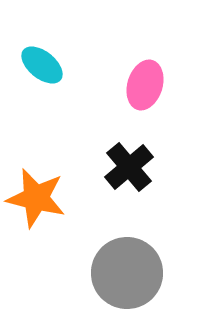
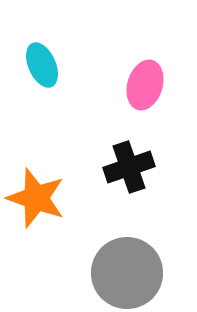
cyan ellipse: rotated 27 degrees clockwise
black cross: rotated 21 degrees clockwise
orange star: rotated 6 degrees clockwise
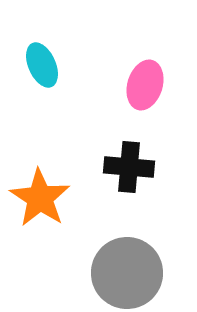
black cross: rotated 24 degrees clockwise
orange star: moved 4 px right; rotated 14 degrees clockwise
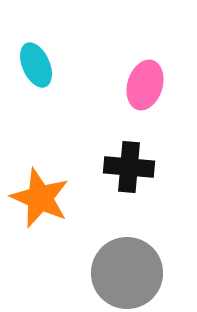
cyan ellipse: moved 6 px left
orange star: rotated 10 degrees counterclockwise
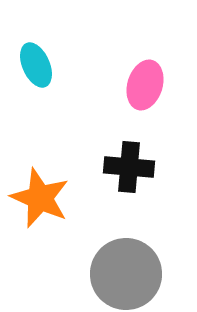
gray circle: moved 1 px left, 1 px down
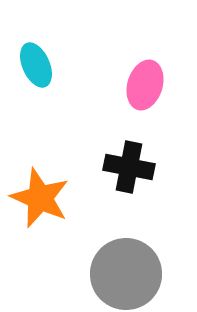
black cross: rotated 6 degrees clockwise
